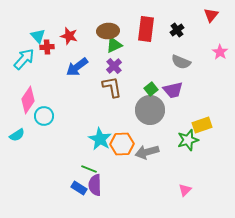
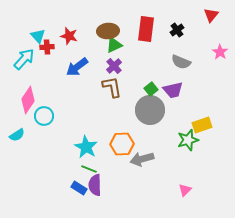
cyan star: moved 14 px left, 8 px down
gray arrow: moved 5 px left, 7 px down
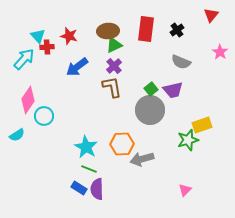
purple semicircle: moved 2 px right, 4 px down
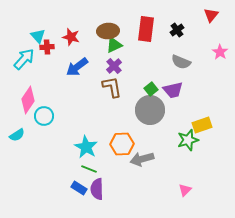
red star: moved 2 px right, 1 px down
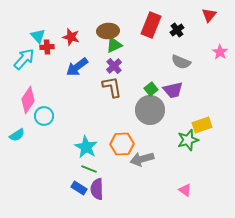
red triangle: moved 2 px left
red rectangle: moved 5 px right, 4 px up; rotated 15 degrees clockwise
pink triangle: rotated 40 degrees counterclockwise
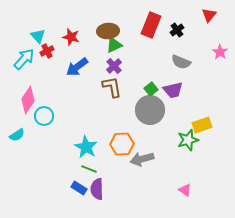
red cross: moved 4 px down; rotated 24 degrees counterclockwise
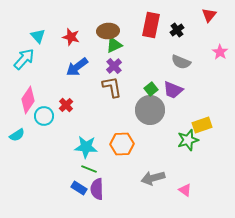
red rectangle: rotated 10 degrees counterclockwise
red cross: moved 19 px right, 54 px down; rotated 16 degrees counterclockwise
purple trapezoid: rotated 35 degrees clockwise
cyan star: rotated 25 degrees counterclockwise
gray arrow: moved 11 px right, 19 px down
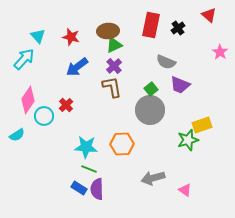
red triangle: rotated 28 degrees counterclockwise
black cross: moved 1 px right, 2 px up
gray semicircle: moved 15 px left
purple trapezoid: moved 7 px right, 5 px up
